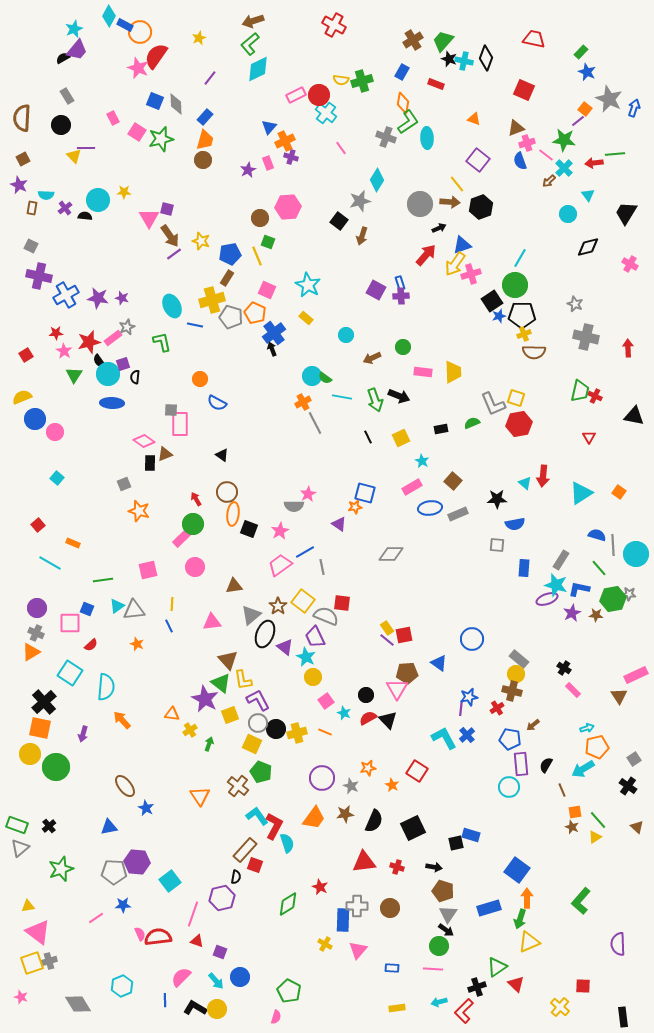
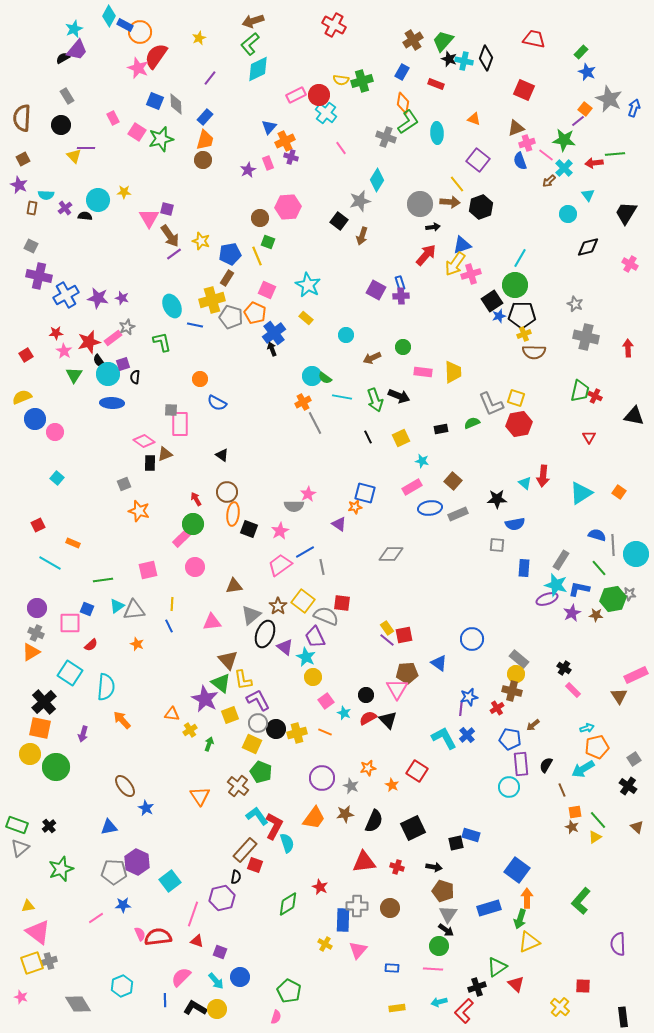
cyan ellipse at (427, 138): moved 10 px right, 5 px up
black arrow at (439, 228): moved 6 px left, 1 px up; rotated 16 degrees clockwise
gray L-shape at (493, 404): moved 2 px left
cyan star at (422, 461): rotated 16 degrees counterclockwise
red square at (38, 525): rotated 16 degrees clockwise
purple hexagon at (137, 862): rotated 20 degrees clockwise
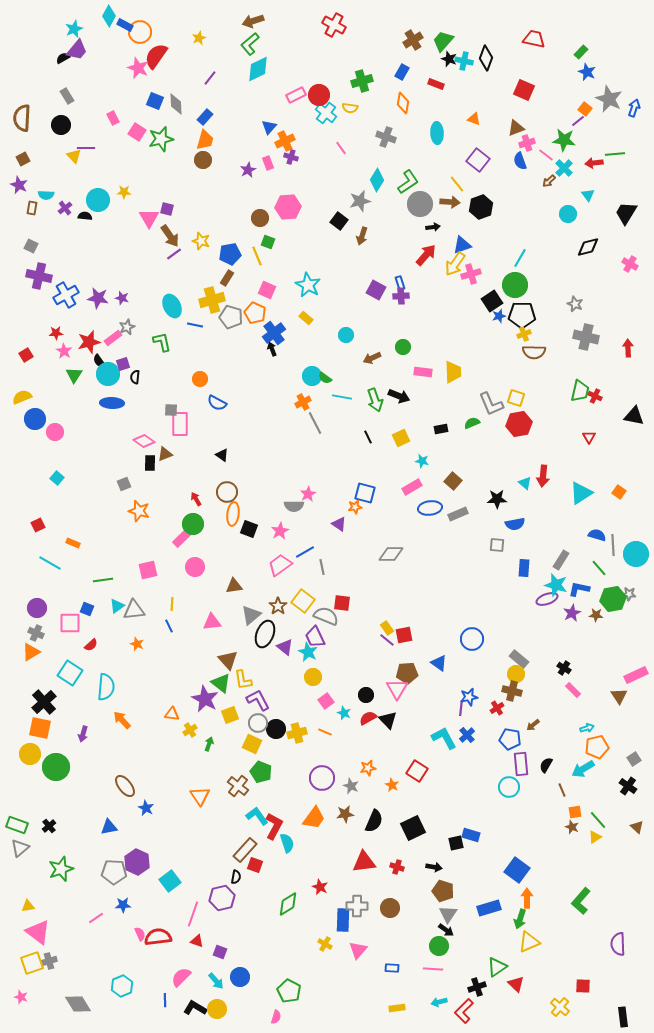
yellow semicircle at (341, 80): moved 9 px right, 28 px down
green L-shape at (408, 122): moved 60 px down
cyan star at (306, 657): moved 2 px right, 5 px up
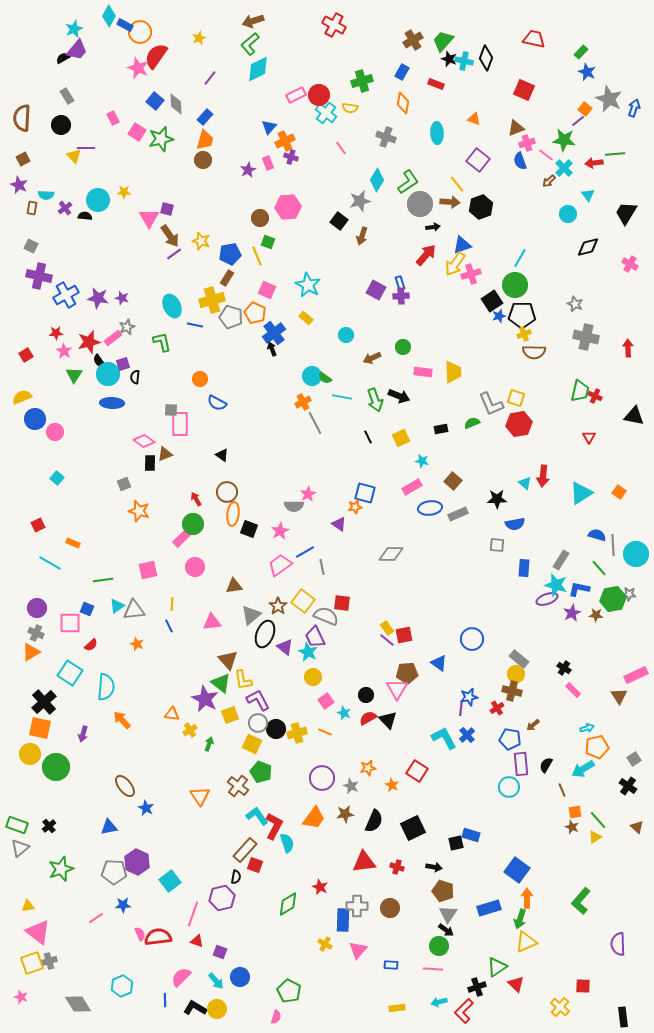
blue square at (155, 101): rotated 18 degrees clockwise
yellow triangle at (529, 942): moved 3 px left
blue rectangle at (392, 968): moved 1 px left, 3 px up
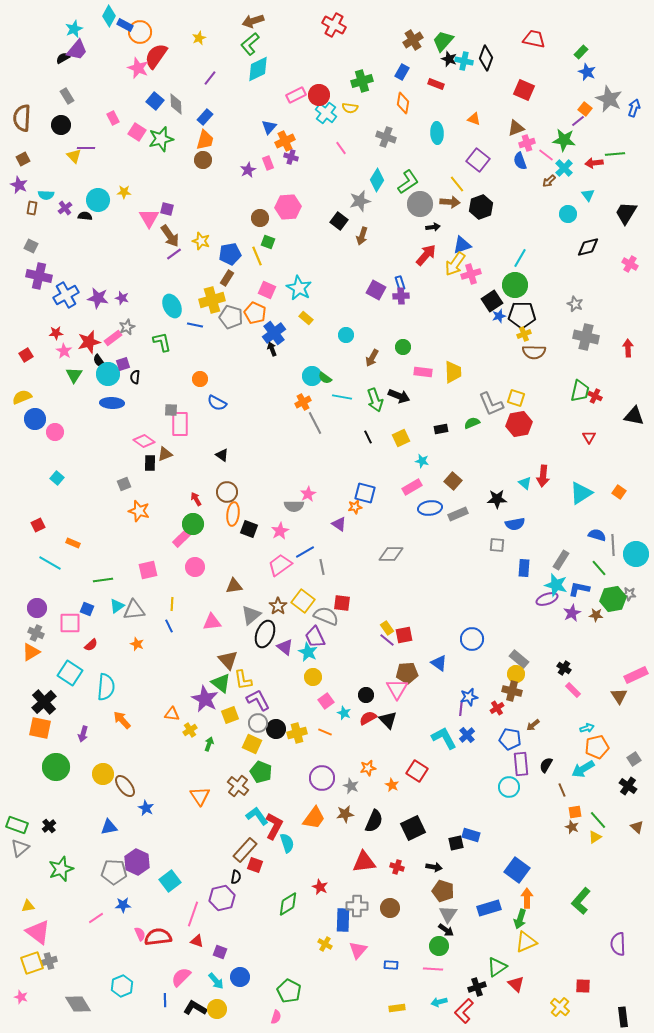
cyan star at (308, 285): moved 9 px left, 3 px down
brown arrow at (372, 358): rotated 36 degrees counterclockwise
yellow circle at (30, 754): moved 73 px right, 20 px down
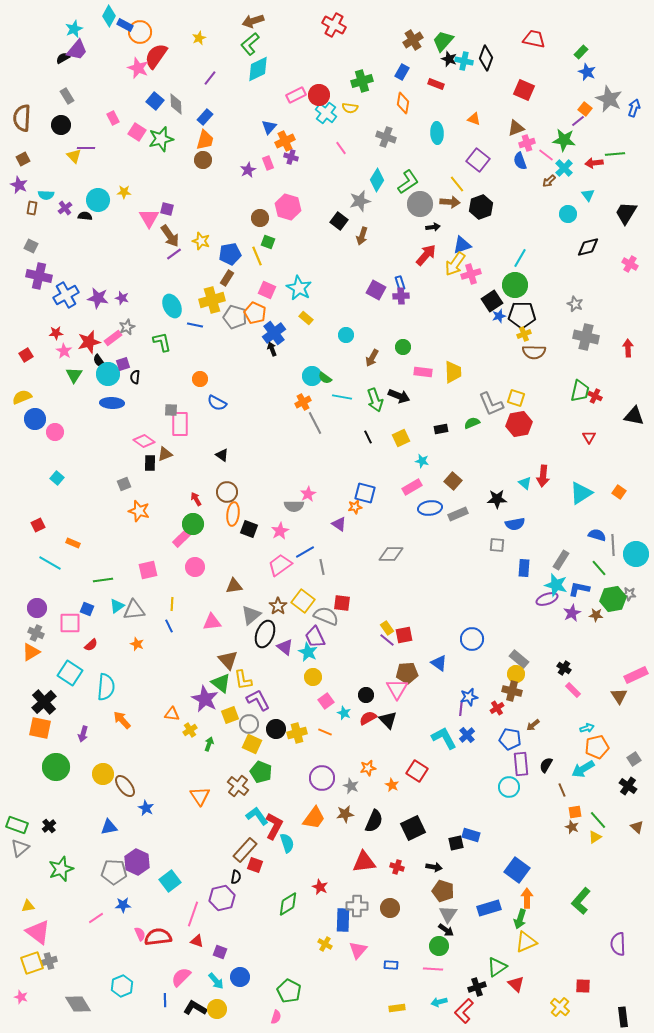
pink hexagon at (288, 207): rotated 20 degrees clockwise
gray pentagon at (231, 317): moved 4 px right
gray circle at (258, 723): moved 9 px left, 1 px down
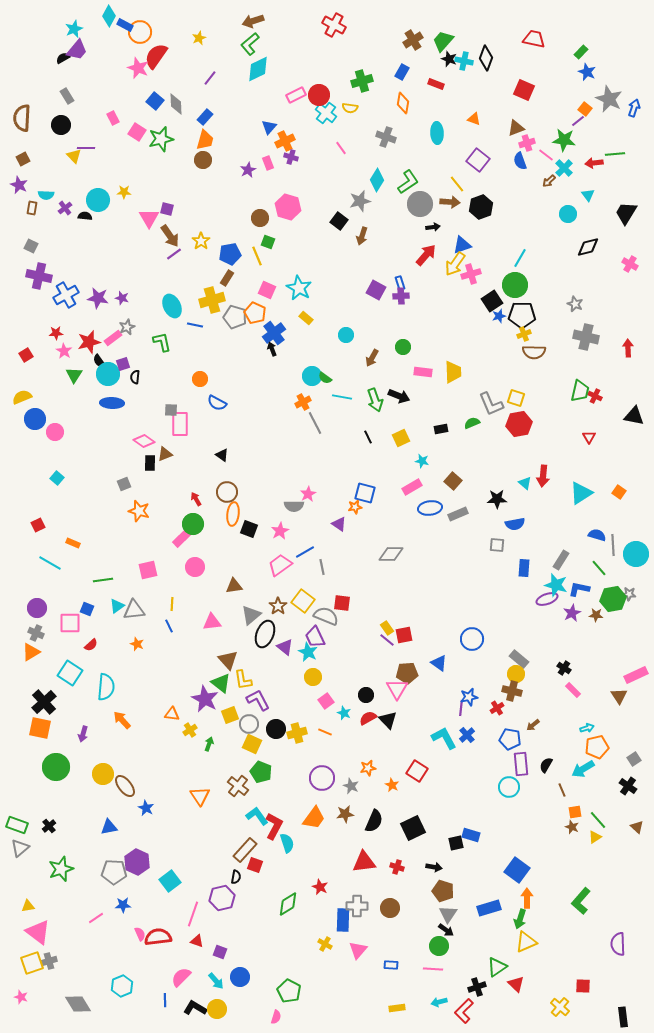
yellow star at (201, 241): rotated 18 degrees clockwise
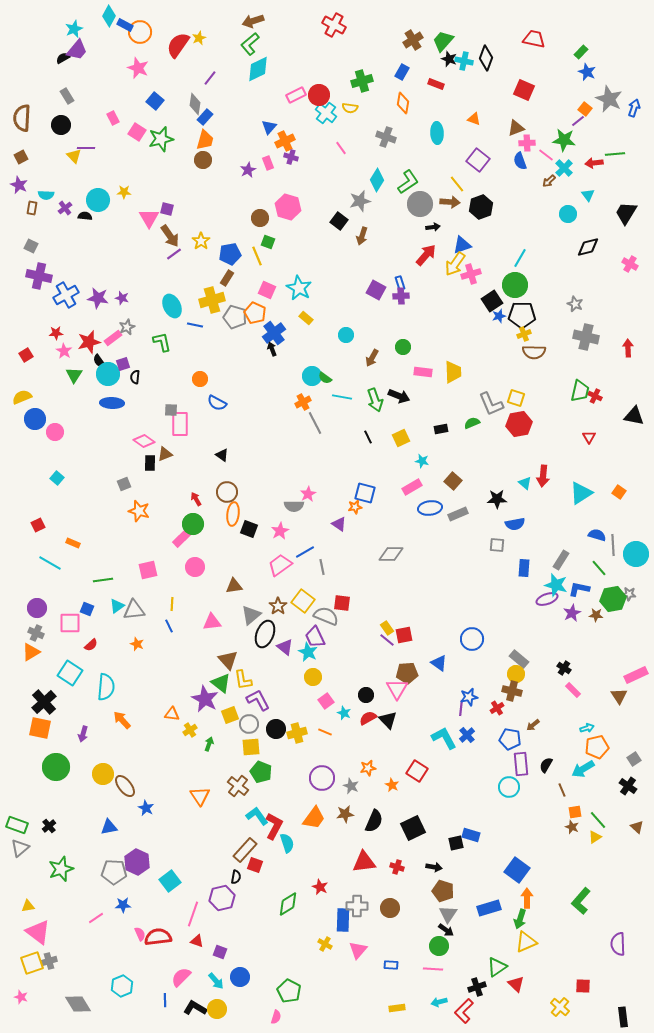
red semicircle at (156, 56): moved 22 px right, 11 px up
gray diamond at (176, 104): moved 19 px right; rotated 10 degrees clockwise
pink cross at (527, 143): rotated 14 degrees clockwise
brown square at (23, 159): moved 2 px left, 2 px up
yellow square at (252, 744): moved 1 px left, 3 px down; rotated 30 degrees counterclockwise
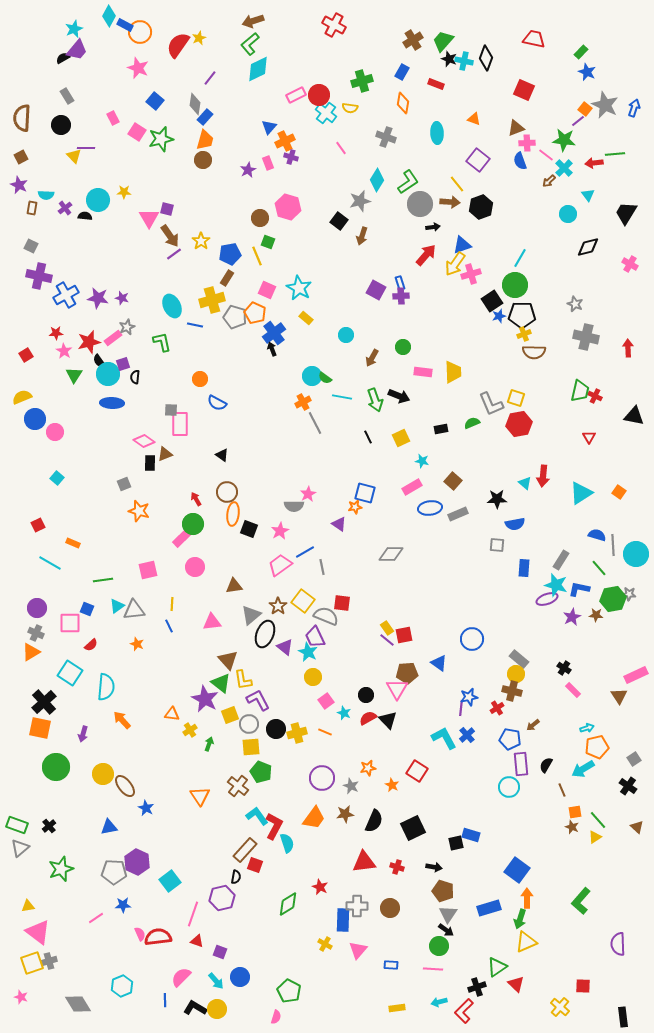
gray star at (609, 99): moved 4 px left, 6 px down
purple star at (572, 613): moved 4 px down
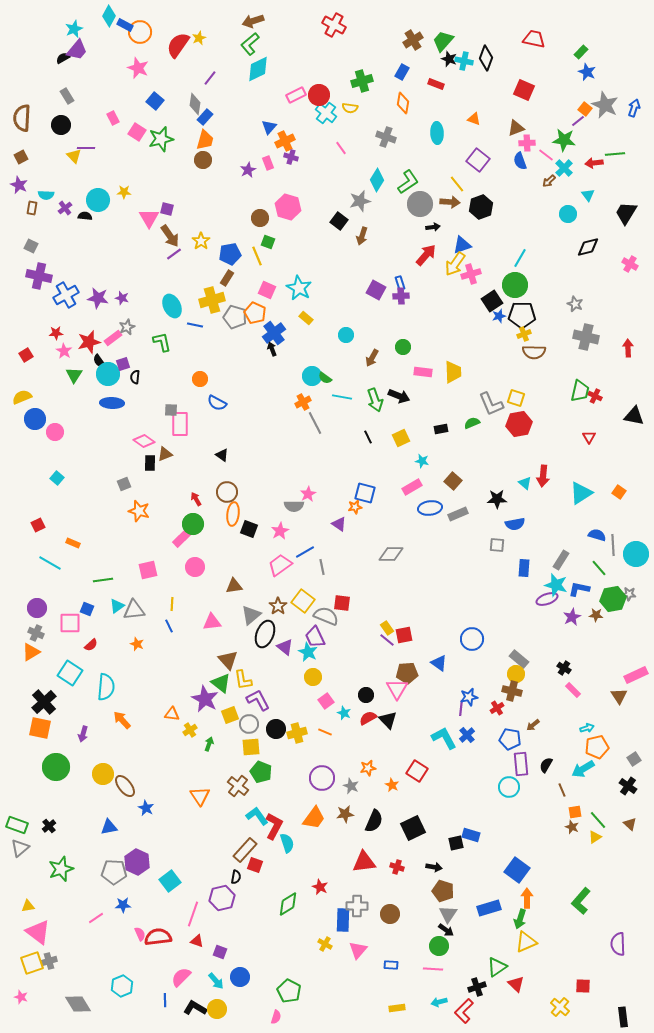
brown triangle at (637, 827): moved 7 px left, 3 px up
brown circle at (390, 908): moved 6 px down
